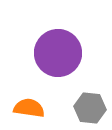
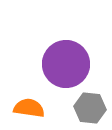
purple circle: moved 8 px right, 11 px down
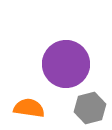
gray hexagon: rotated 20 degrees counterclockwise
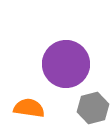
gray hexagon: moved 3 px right
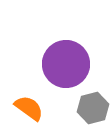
orange semicircle: rotated 28 degrees clockwise
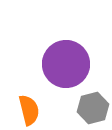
orange semicircle: moved 2 px down; rotated 40 degrees clockwise
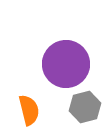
gray hexagon: moved 8 px left, 1 px up
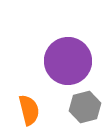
purple circle: moved 2 px right, 3 px up
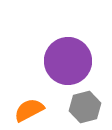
orange semicircle: rotated 104 degrees counterclockwise
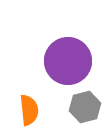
orange semicircle: rotated 112 degrees clockwise
